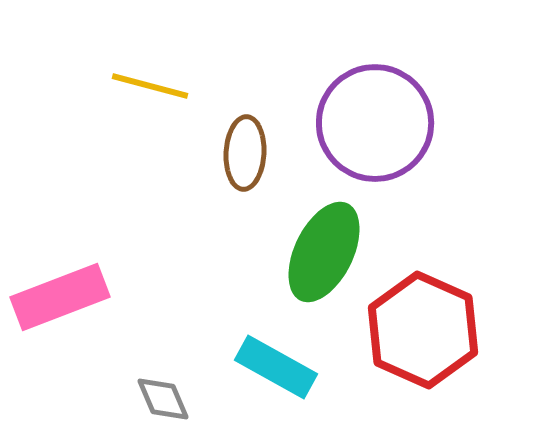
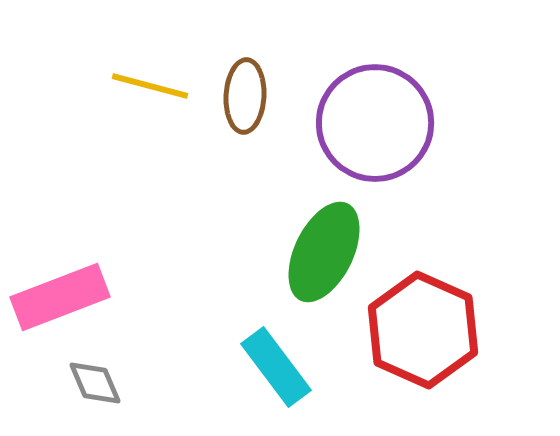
brown ellipse: moved 57 px up
cyan rectangle: rotated 24 degrees clockwise
gray diamond: moved 68 px left, 16 px up
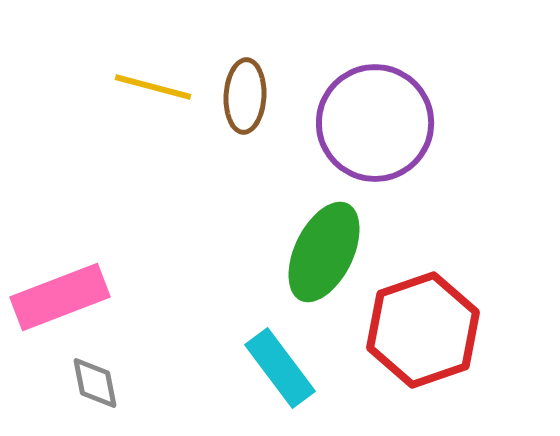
yellow line: moved 3 px right, 1 px down
red hexagon: rotated 17 degrees clockwise
cyan rectangle: moved 4 px right, 1 px down
gray diamond: rotated 12 degrees clockwise
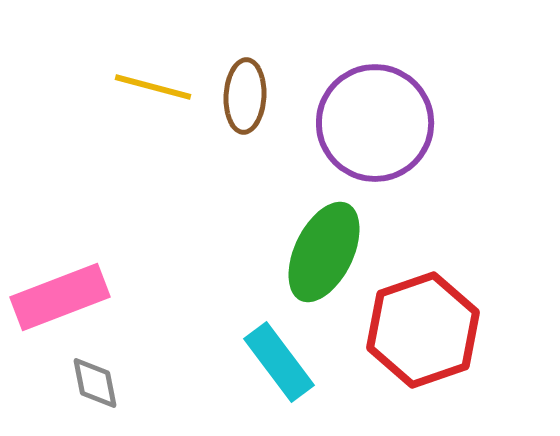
cyan rectangle: moved 1 px left, 6 px up
